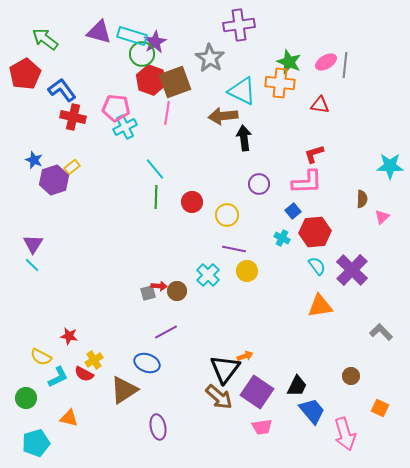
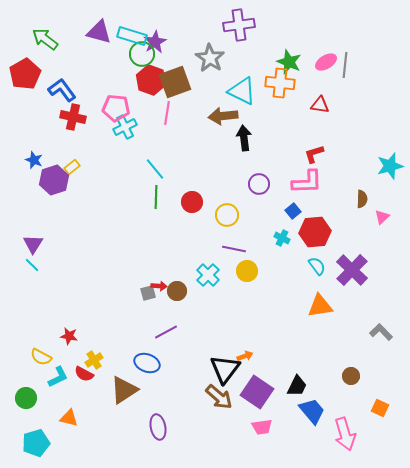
cyan star at (390, 166): rotated 16 degrees counterclockwise
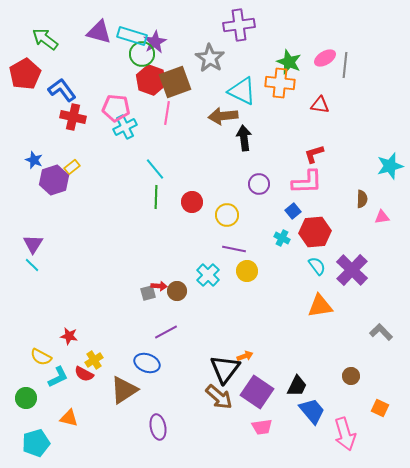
pink ellipse at (326, 62): moved 1 px left, 4 px up
pink triangle at (382, 217): rotated 35 degrees clockwise
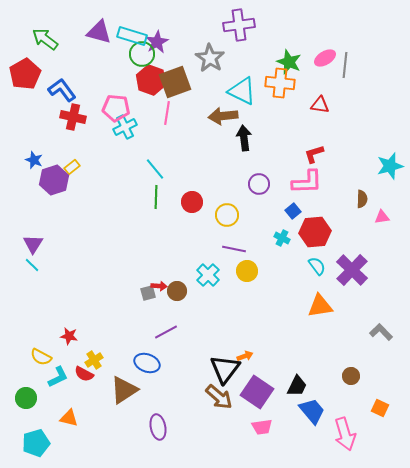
purple star at (155, 42): moved 2 px right
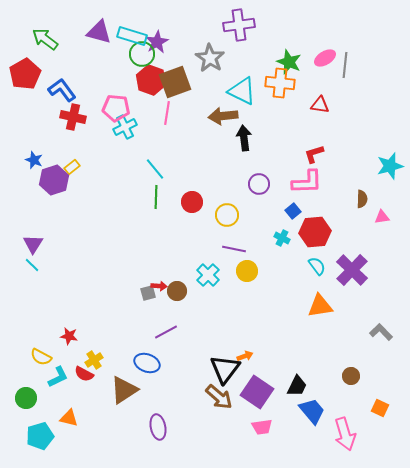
cyan pentagon at (36, 443): moved 4 px right, 7 px up
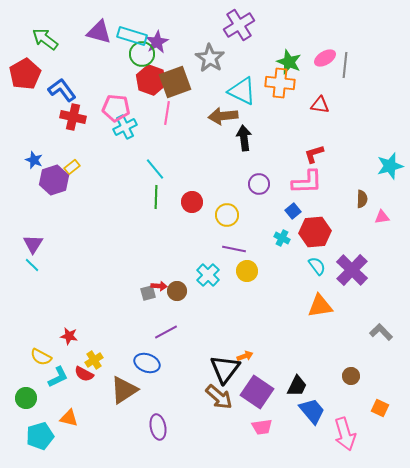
purple cross at (239, 25): rotated 24 degrees counterclockwise
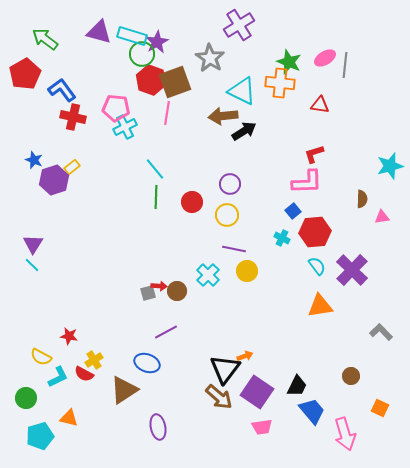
black arrow at (244, 138): moved 7 px up; rotated 65 degrees clockwise
purple circle at (259, 184): moved 29 px left
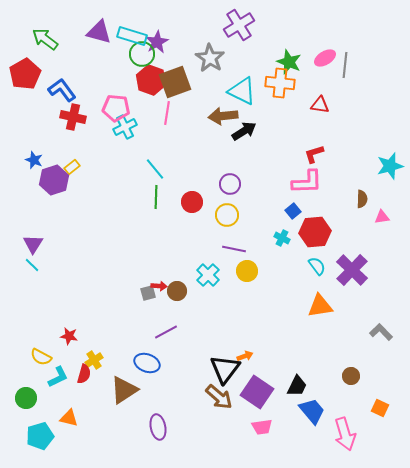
red semicircle at (84, 374): rotated 102 degrees counterclockwise
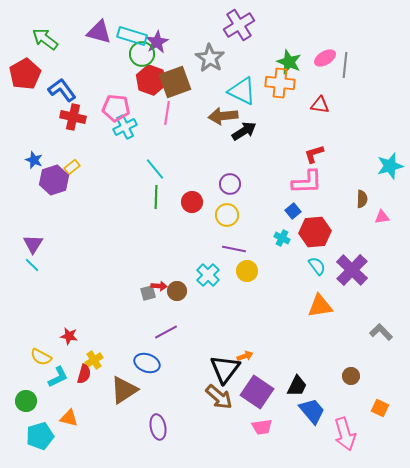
green circle at (26, 398): moved 3 px down
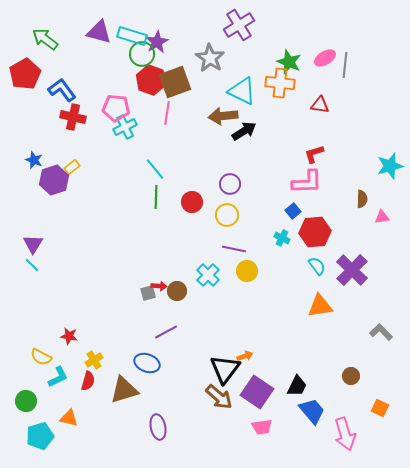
red semicircle at (84, 374): moved 4 px right, 7 px down
brown triangle at (124, 390): rotated 16 degrees clockwise
